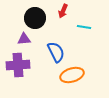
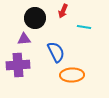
orange ellipse: rotated 15 degrees clockwise
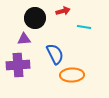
red arrow: rotated 128 degrees counterclockwise
blue semicircle: moved 1 px left, 2 px down
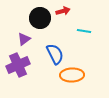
black circle: moved 5 px right
cyan line: moved 4 px down
purple triangle: rotated 32 degrees counterclockwise
purple cross: rotated 20 degrees counterclockwise
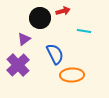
purple cross: rotated 20 degrees counterclockwise
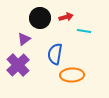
red arrow: moved 3 px right, 6 px down
blue semicircle: rotated 145 degrees counterclockwise
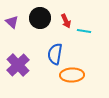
red arrow: moved 4 px down; rotated 80 degrees clockwise
purple triangle: moved 12 px left, 17 px up; rotated 40 degrees counterclockwise
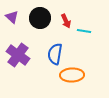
purple triangle: moved 5 px up
purple cross: moved 10 px up; rotated 10 degrees counterclockwise
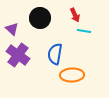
purple triangle: moved 12 px down
red arrow: moved 9 px right, 6 px up
